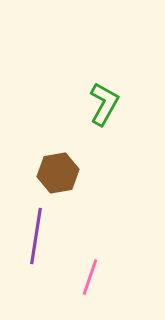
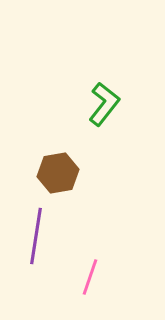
green L-shape: rotated 9 degrees clockwise
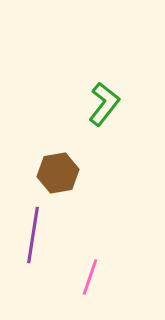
purple line: moved 3 px left, 1 px up
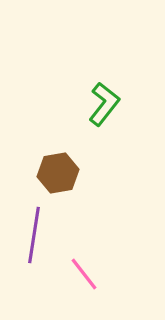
purple line: moved 1 px right
pink line: moved 6 px left, 3 px up; rotated 57 degrees counterclockwise
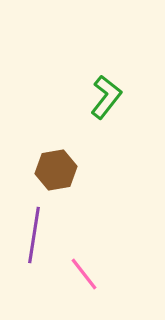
green L-shape: moved 2 px right, 7 px up
brown hexagon: moved 2 px left, 3 px up
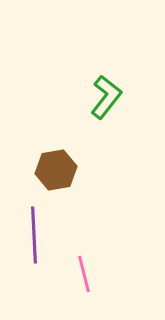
purple line: rotated 12 degrees counterclockwise
pink line: rotated 24 degrees clockwise
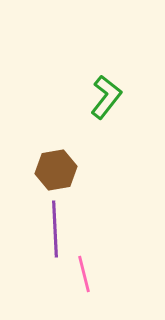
purple line: moved 21 px right, 6 px up
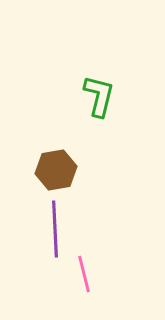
green L-shape: moved 7 px left, 1 px up; rotated 24 degrees counterclockwise
